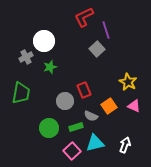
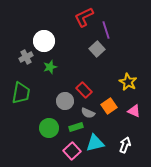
red rectangle: rotated 21 degrees counterclockwise
pink triangle: moved 5 px down
gray semicircle: moved 3 px left, 3 px up
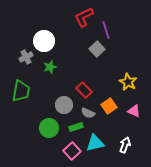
green trapezoid: moved 2 px up
gray circle: moved 1 px left, 4 px down
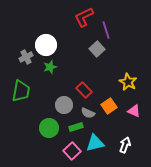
white circle: moved 2 px right, 4 px down
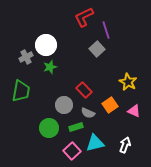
orange square: moved 1 px right, 1 px up
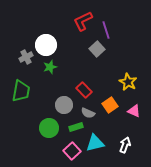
red L-shape: moved 1 px left, 4 px down
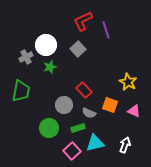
gray square: moved 19 px left
orange square: rotated 35 degrees counterclockwise
gray semicircle: moved 1 px right
green rectangle: moved 2 px right, 1 px down
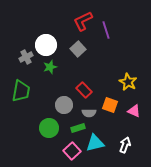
gray semicircle: rotated 24 degrees counterclockwise
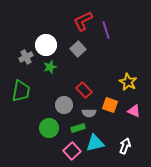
white arrow: moved 1 px down
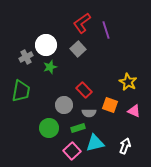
red L-shape: moved 1 px left, 2 px down; rotated 10 degrees counterclockwise
